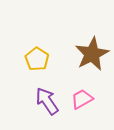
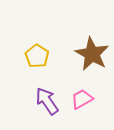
brown star: rotated 16 degrees counterclockwise
yellow pentagon: moved 3 px up
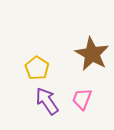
yellow pentagon: moved 12 px down
pink trapezoid: rotated 40 degrees counterclockwise
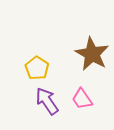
pink trapezoid: rotated 55 degrees counterclockwise
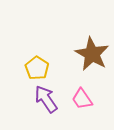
purple arrow: moved 1 px left, 2 px up
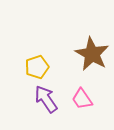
yellow pentagon: moved 1 px up; rotated 20 degrees clockwise
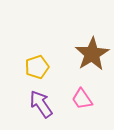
brown star: rotated 12 degrees clockwise
purple arrow: moved 5 px left, 5 px down
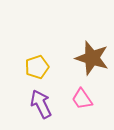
brown star: moved 4 px down; rotated 24 degrees counterclockwise
purple arrow: rotated 8 degrees clockwise
